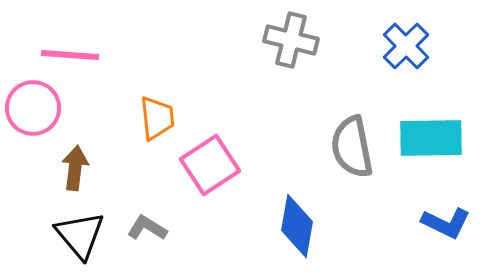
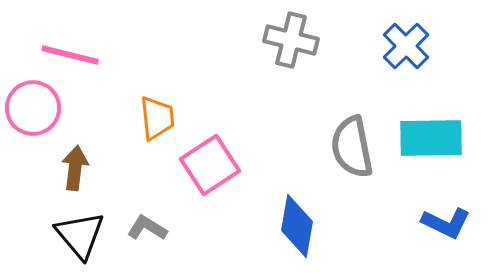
pink line: rotated 10 degrees clockwise
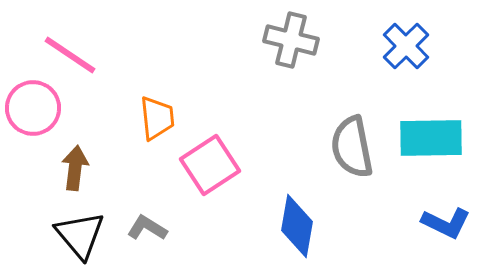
pink line: rotated 20 degrees clockwise
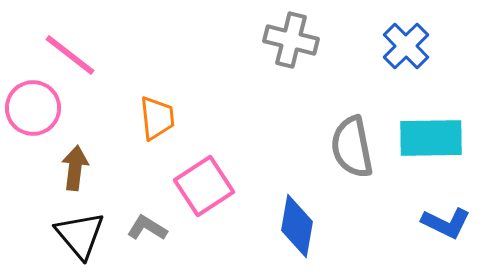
pink line: rotated 4 degrees clockwise
pink square: moved 6 px left, 21 px down
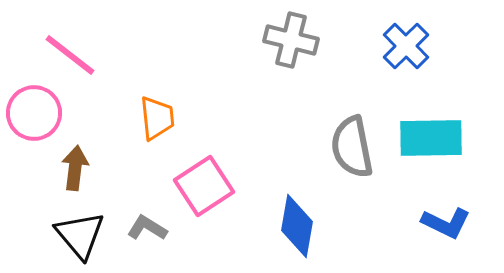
pink circle: moved 1 px right, 5 px down
